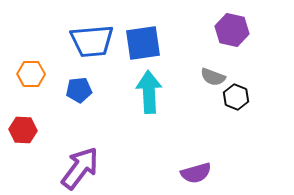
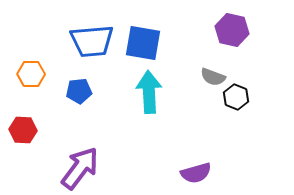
blue square: rotated 18 degrees clockwise
blue pentagon: moved 1 px down
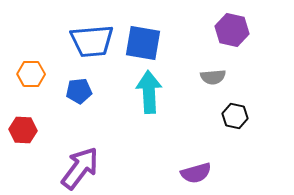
gray semicircle: rotated 25 degrees counterclockwise
black hexagon: moved 1 px left, 19 px down; rotated 10 degrees counterclockwise
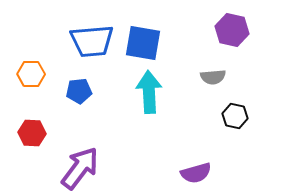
red hexagon: moved 9 px right, 3 px down
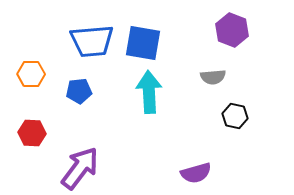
purple hexagon: rotated 8 degrees clockwise
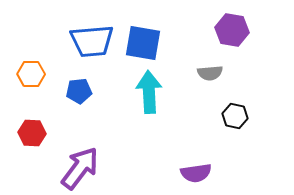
purple hexagon: rotated 12 degrees counterclockwise
gray semicircle: moved 3 px left, 4 px up
purple semicircle: rotated 8 degrees clockwise
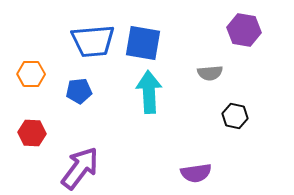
purple hexagon: moved 12 px right
blue trapezoid: moved 1 px right
